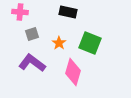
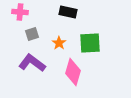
green square: rotated 25 degrees counterclockwise
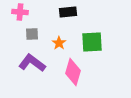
black rectangle: rotated 18 degrees counterclockwise
gray square: rotated 16 degrees clockwise
green square: moved 2 px right, 1 px up
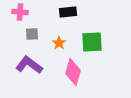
purple L-shape: moved 3 px left, 2 px down
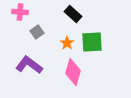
black rectangle: moved 5 px right, 2 px down; rotated 48 degrees clockwise
gray square: moved 5 px right, 2 px up; rotated 32 degrees counterclockwise
orange star: moved 8 px right
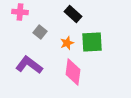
gray square: moved 3 px right; rotated 16 degrees counterclockwise
orange star: rotated 16 degrees clockwise
pink diamond: rotated 8 degrees counterclockwise
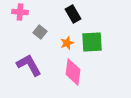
black rectangle: rotated 18 degrees clockwise
purple L-shape: rotated 24 degrees clockwise
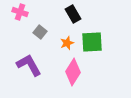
pink cross: rotated 14 degrees clockwise
pink diamond: rotated 24 degrees clockwise
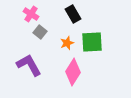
pink cross: moved 11 px right, 2 px down; rotated 14 degrees clockwise
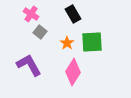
orange star: rotated 16 degrees counterclockwise
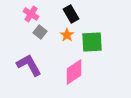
black rectangle: moved 2 px left
orange star: moved 8 px up
pink diamond: moved 1 px right; rotated 24 degrees clockwise
